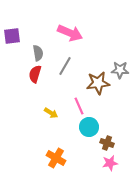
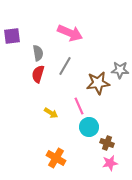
red semicircle: moved 3 px right
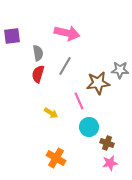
pink arrow: moved 3 px left; rotated 10 degrees counterclockwise
pink line: moved 5 px up
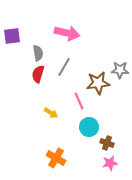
gray line: moved 1 px left, 1 px down
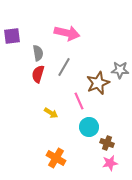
brown star: rotated 15 degrees counterclockwise
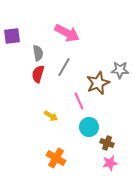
pink arrow: rotated 15 degrees clockwise
yellow arrow: moved 3 px down
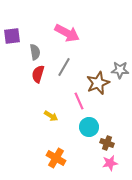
gray semicircle: moved 3 px left, 1 px up
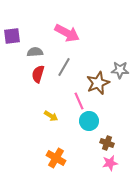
gray semicircle: rotated 84 degrees counterclockwise
cyan circle: moved 6 px up
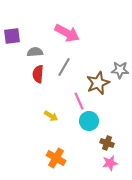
red semicircle: rotated 12 degrees counterclockwise
